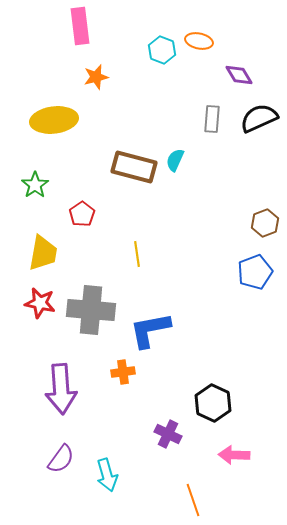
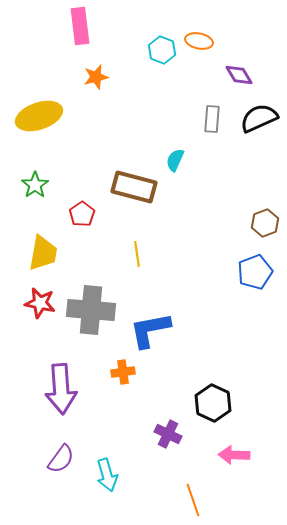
yellow ellipse: moved 15 px left, 4 px up; rotated 12 degrees counterclockwise
brown rectangle: moved 20 px down
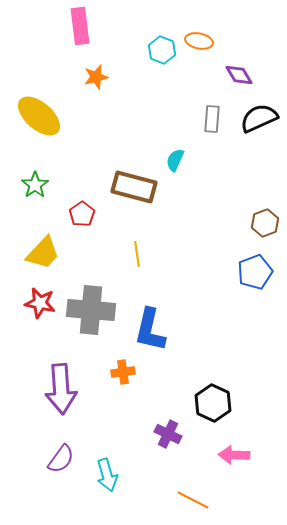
yellow ellipse: rotated 60 degrees clockwise
yellow trapezoid: rotated 33 degrees clockwise
blue L-shape: rotated 66 degrees counterclockwise
orange line: rotated 44 degrees counterclockwise
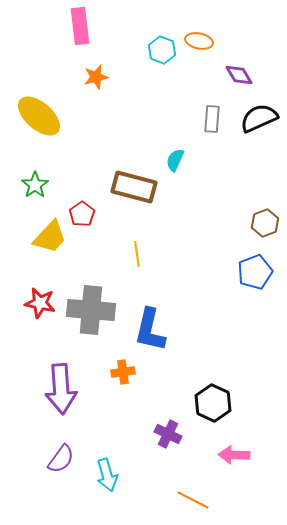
yellow trapezoid: moved 7 px right, 16 px up
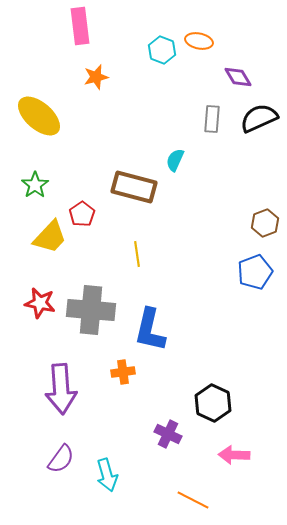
purple diamond: moved 1 px left, 2 px down
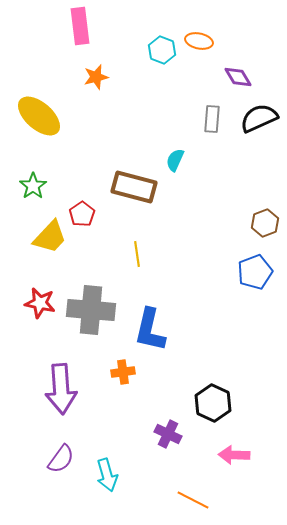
green star: moved 2 px left, 1 px down
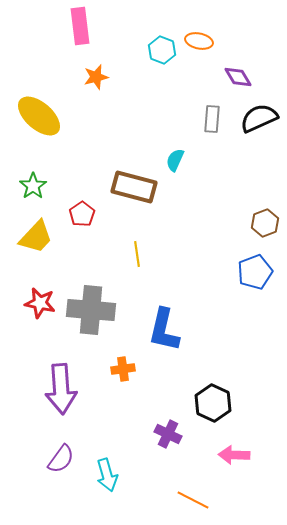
yellow trapezoid: moved 14 px left
blue L-shape: moved 14 px right
orange cross: moved 3 px up
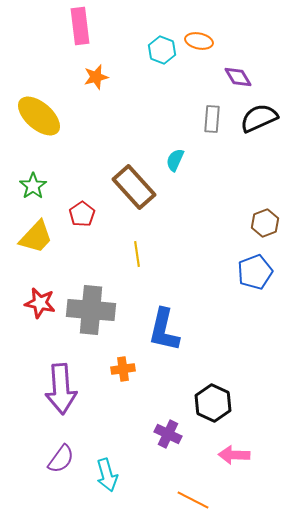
brown rectangle: rotated 33 degrees clockwise
